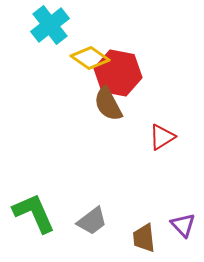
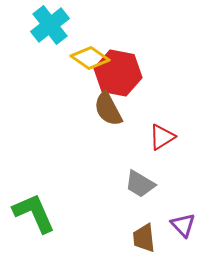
brown semicircle: moved 5 px down
gray trapezoid: moved 48 px right, 37 px up; rotated 68 degrees clockwise
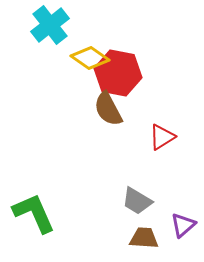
gray trapezoid: moved 3 px left, 17 px down
purple triangle: rotated 32 degrees clockwise
brown trapezoid: rotated 100 degrees clockwise
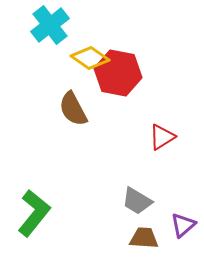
brown semicircle: moved 35 px left
green L-shape: rotated 63 degrees clockwise
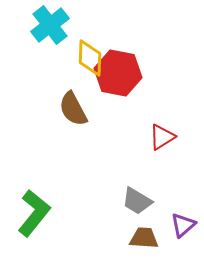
yellow diamond: rotated 57 degrees clockwise
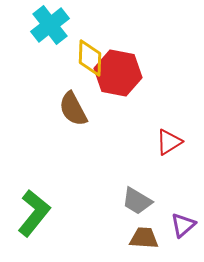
red triangle: moved 7 px right, 5 px down
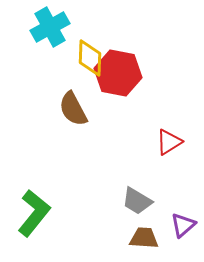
cyan cross: moved 2 px down; rotated 9 degrees clockwise
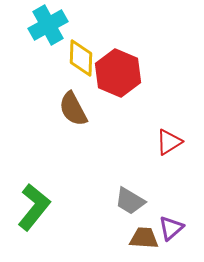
cyan cross: moved 2 px left, 2 px up
yellow diamond: moved 9 px left
red hexagon: rotated 12 degrees clockwise
gray trapezoid: moved 7 px left
green L-shape: moved 6 px up
purple triangle: moved 12 px left, 3 px down
